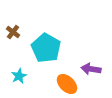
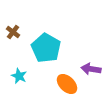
cyan star: rotated 21 degrees counterclockwise
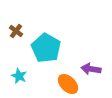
brown cross: moved 3 px right, 1 px up
orange ellipse: moved 1 px right
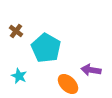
purple arrow: moved 1 px down
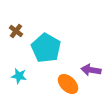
cyan star: rotated 14 degrees counterclockwise
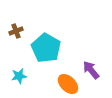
brown cross: rotated 32 degrees clockwise
purple arrow: rotated 42 degrees clockwise
cyan star: rotated 21 degrees counterclockwise
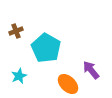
cyan star: rotated 14 degrees counterclockwise
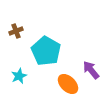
cyan pentagon: moved 3 px down
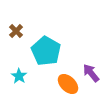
brown cross: rotated 24 degrees counterclockwise
purple arrow: moved 3 px down
cyan star: rotated 14 degrees counterclockwise
